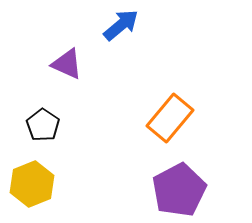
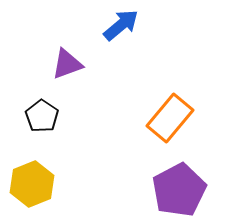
purple triangle: rotated 44 degrees counterclockwise
black pentagon: moved 1 px left, 9 px up
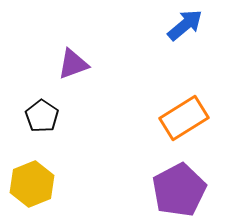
blue arrow: moved 64 px right
purple triangle: moved 6 px right
orange rectangle: moved 14 px right; rotated 18 degrees clockwise
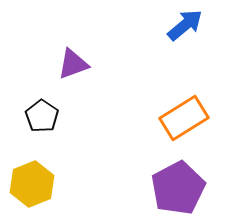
purple pentagon: moved 1 px left, 2 px up
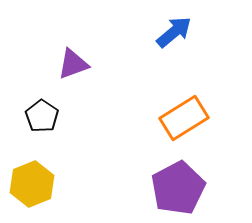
blue arrow: moved 11 px left, 7 px down
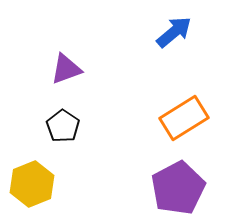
purple triangle: moved 7 px left, 5 px down
black pentagon: moved 21 px right, 10 px down
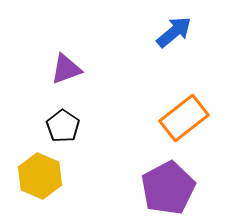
orange rectangle: rotated 6 degrees counterclockwise
yellow hexagon: moved 8 px right, 8 px up; rotated 15 degrees counterclockwise
purple pentagon: moved 10 px left
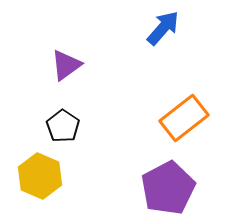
blue arrow: moved 11 px left, 4 px up; rotated 9 degrees counterclockwise
purple triangle: moved 4 px up; rotated 16 degrees counterclockwise
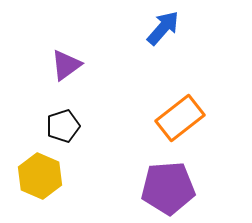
orange rectangle: moved 4 px left
black pentagon: rotated 20 degrees clockwise
purple pentagon: rotated 24 degrees clockwise
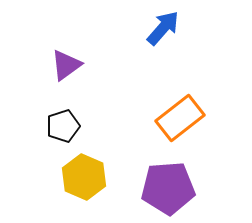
yellow hexagon: moved 44 px right, 1 px down
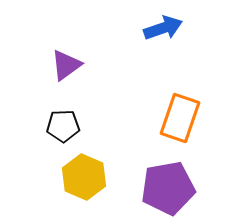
blue arrow: rotated 30 degrees clockwise
orange rectangle: rotated 33 degrees counterclockwise
black pentagon: rotated 16 degrees clockwise
purple pentagon: rotated 6 degrees counterclockwise
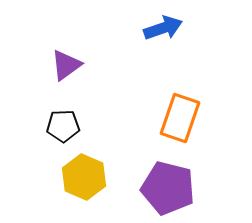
purple pentagon: rotated 24 degrees clockwise
